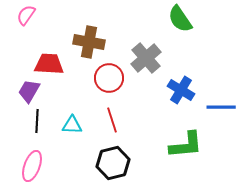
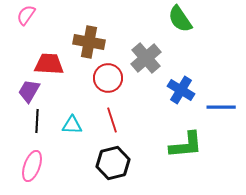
red circle: moved 1 px left
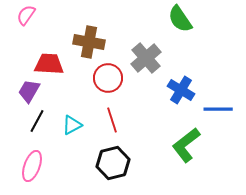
blue line: moved 3 px left, 2 px down
black line: rotated 25 degrees clockwise
cyan triangle: rotated 30 degrees counterclockwise
green L-shape: rotated 147 degrees clockwise
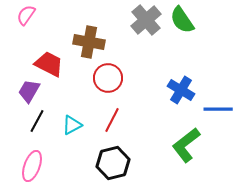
green semicircle: moved 2 px right, 1 px down
gray cross: moved 38 px up
red trapezoid: rotated 24 degrees clockwise
red line: rotated 45 degrees clockwise
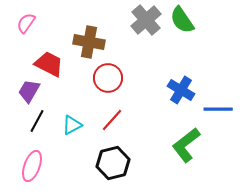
pink semicircle: moved 8 px down
red line: rotated 15 degrees clockwise
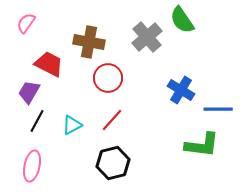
gray cross: moved 1 px right, 17 px down
purple trapezoid: moved 1 px down
green L-shape: moved 16 px right; rotated 135 degrees counterclockwise
pink ellipse: rotated 8 degrees counterclockwise
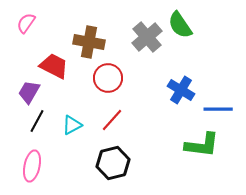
green semicircle: moved 2 px left, 5 px down
red trapezoid: moved 5 px right, 2 px down
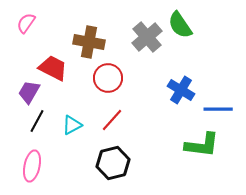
red trapezoid: moved 1 px left, 2 px down
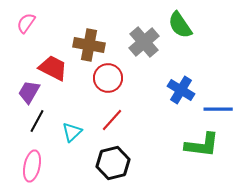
gray cross: moved 3 px left, 5 px down
brown cross: moved 3 px down
cyan triangle: moved 7 px down; rotated 15 degrees counterclockwise
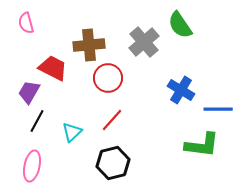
pink semicircle: rotated 50 degrees counterclockwise
brown cross: rotated 16 degrees counterclockwise
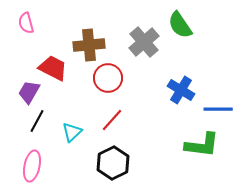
black hexagon: rotated 12 degrees counterclockwise
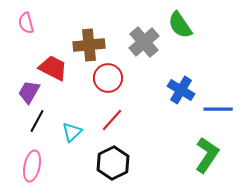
green L-shape: moved 5 px right, 10 px down; rotated 63 degrees counterclockwise
